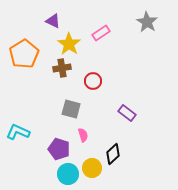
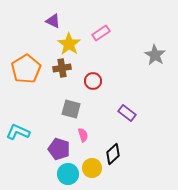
gray star: moved 8 px right, 33 px down
orange pentagon: moved 2 px right, 15 px down
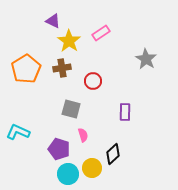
yellow star: moved 3 px up
gray star: moved 9 px left, 4 px down
purple rectangle: moved 2 px left, 1 px up; rotated 54 degrees clockwise
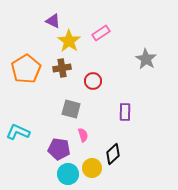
purple pentagon: rotated 10 degrees counterclockwise
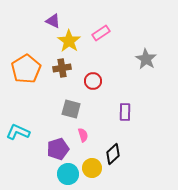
purple pentagon: moved 1 px left; rotated 25 degrees counterclockwise
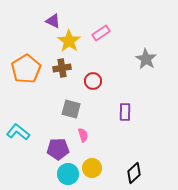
cyan L-shape: rotated 15 degrees clockwise
purple pentagon: rotated 15 degrees clockwise
black diamond: moved 21 px right, 19 px down
